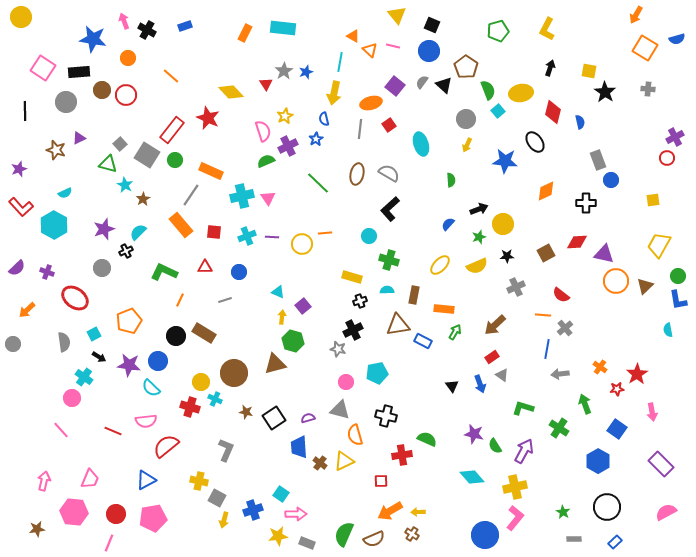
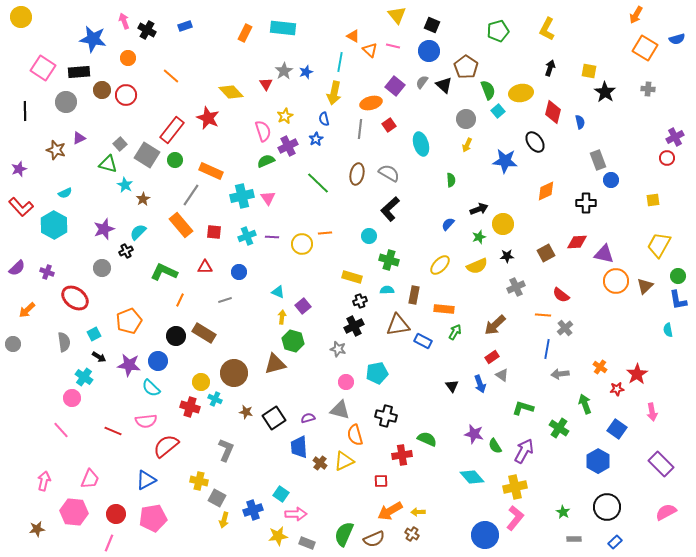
black cross at (353, 330): moved 1 px right, 4 px up
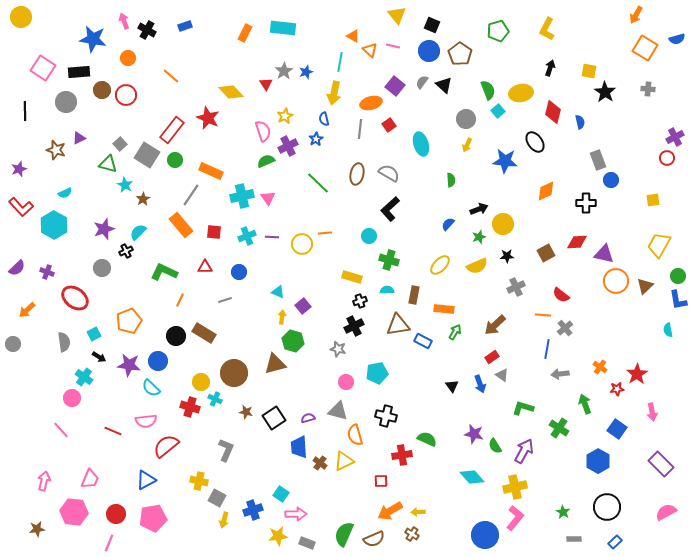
brown pentagon at (466, 67): moved 6 px left, 13 px up
gray triangle at (340, 410): moved 2 px left, 1 px down
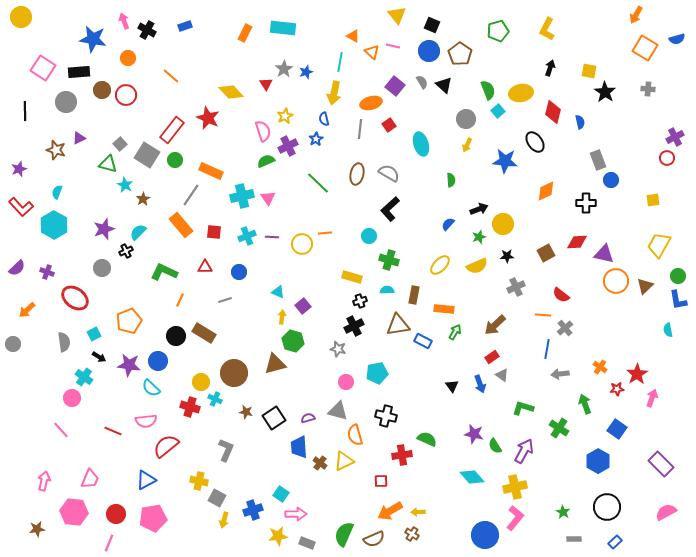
orange triangle at (370, 50): moved 2 px right, 2 px down
gray star at (284, 71): moved 2 px up
gray semicircle at (422, 82): rotated 112 degrees clockwise
cyan semicircle at (65, 193): moved 8 px left, 1 px up; rotated 136 degrees clockwise
pink arrow at (652, 412): moved 14 px up; rotated 150 degrees counterclockwise
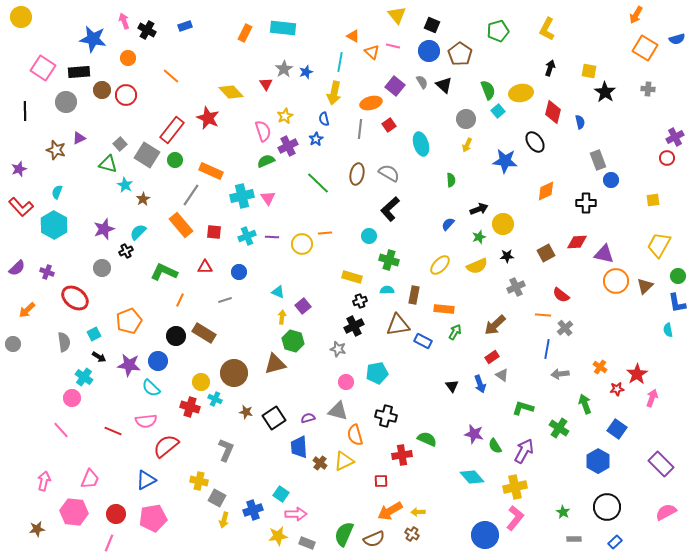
blue L-shape at (678, 300): moved 1 px left, 3 px down
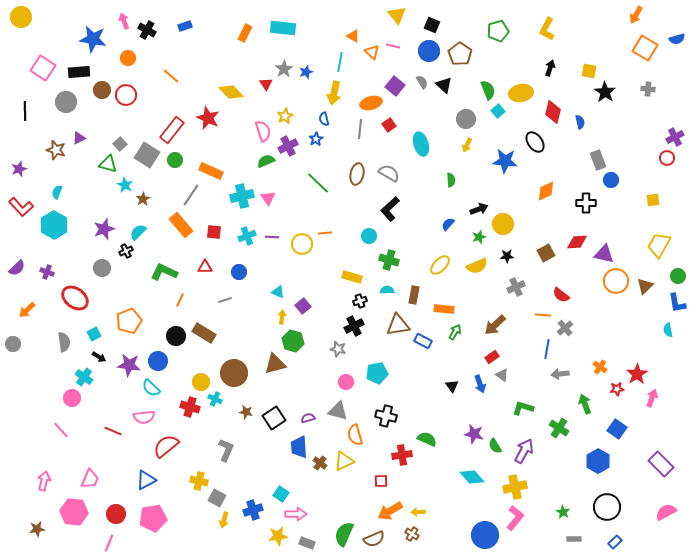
pink semicircle at (146, 421): moved 2 px left, 4 px up
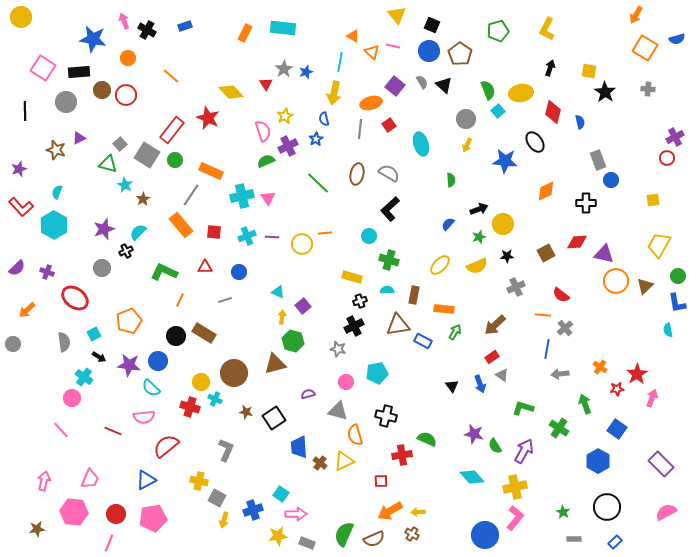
purple semicircle at (308, 418): moved 24 px up
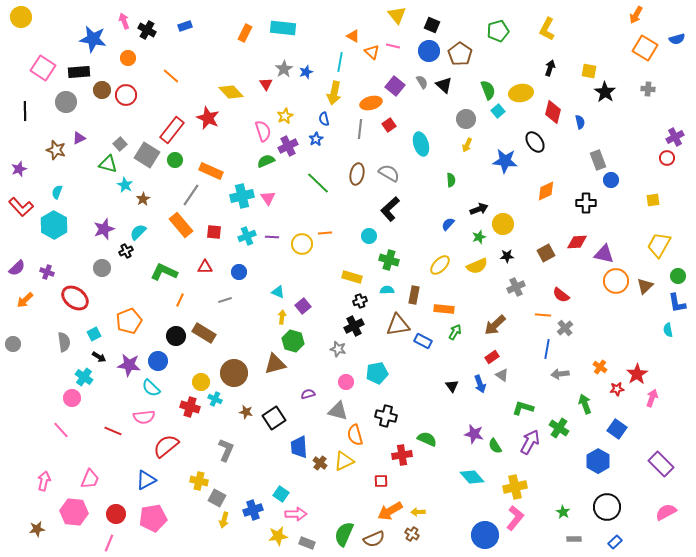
orange arrow at (27, 310): moved 2 px left, 10 px up
purple arrow at (524, 451): moved 6 px right, 9 px up
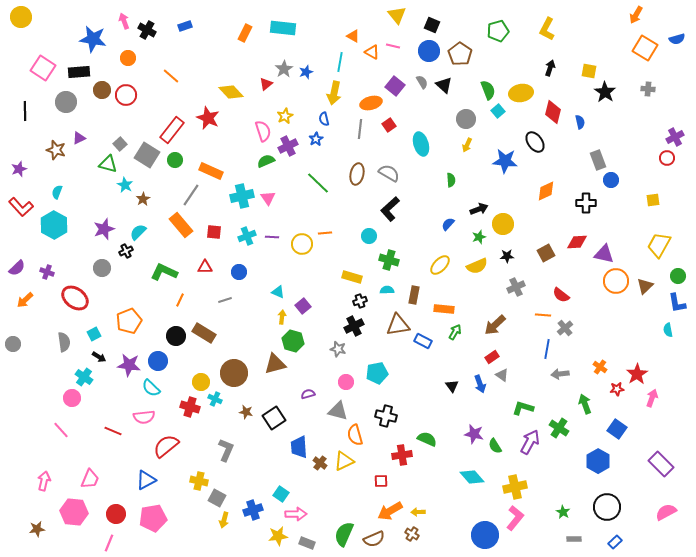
orange triangle at (372, 52): rotated 14 degrees counterclockwise
red triangle at (266, 84): rotated 24 degrees clockwise
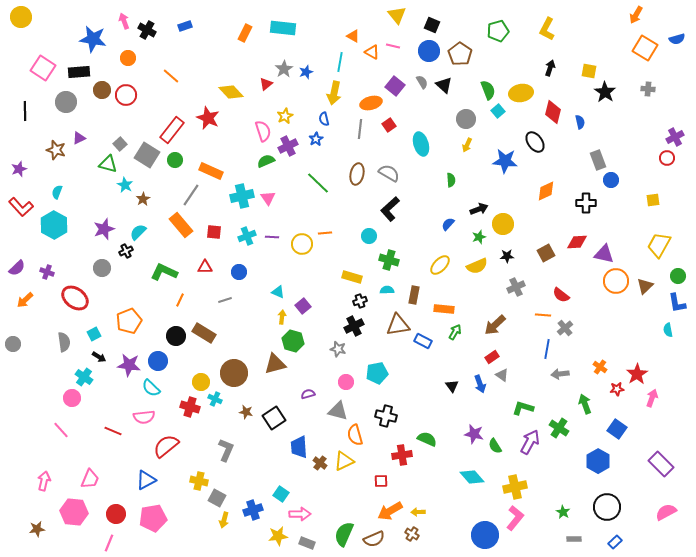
pink arrow at (296, 514): moved 4 px right
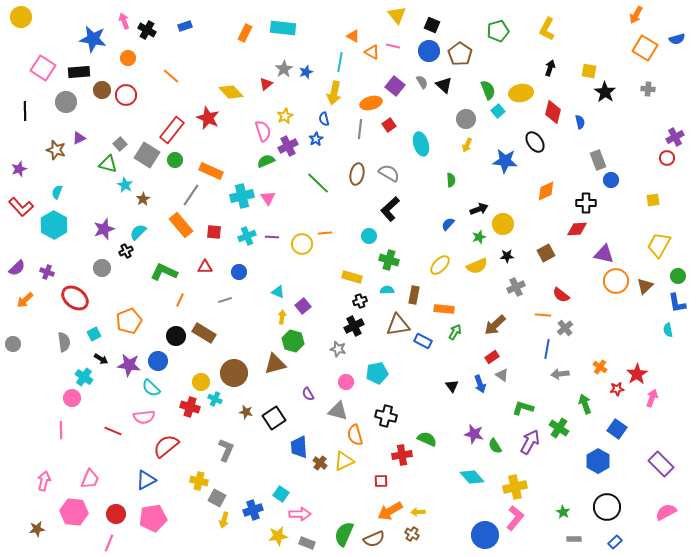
red diamond at (577, 242): moved 13 px up
black arrow at (99, 357): moved 2 px right, 2 px down
purple semicircle at (308, 394): rotated 104 degrees counterclockwise
pink line at (61, 430): rotated 42 degrees clockwise
